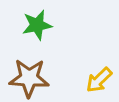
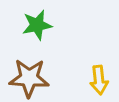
yellow arrow: rotated 52 degrees counterclockwise
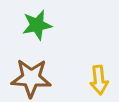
brown star: moved 2 px right
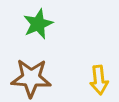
green star: moved 1 px right, 1 px up; rotated 12 degrees counterclockwise
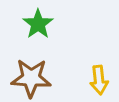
green star: rotated 12 degrees counterclockwise
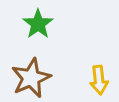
brown star: rotated 27 degrees counterclockwise
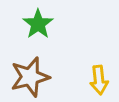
brown star: moved 1 px left, 1 px up; rotated 9 degrees clockwise
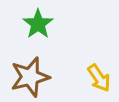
yellow arrow: moved 2 px up; rotated 28 degrees counterclockwise
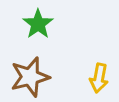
yellow arrow: rotated 44 degrees clockwise
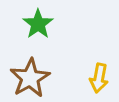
brown star: moved 1 px down; rotated 15 degrees counterclockwise
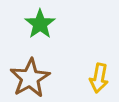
green star: moved 2 px right
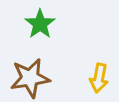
brown star: rotated 21 degrees clockwise
